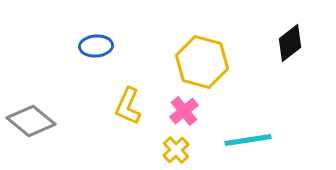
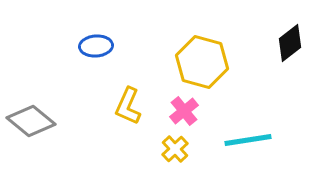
yellow cross: moved 1 px left, 1 px up
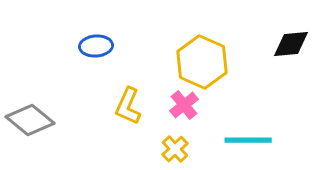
black diamond: moved 1 px right, 1 px down; rotated 33 degrees clockwise
yellow hexagon: rotated 9 degrees clockwise
pink cross: moved 6 px up
gray diamond: moved 1 px left, 1 px up
cyan line: rotated 9 degrees clockwise
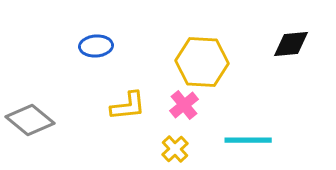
yellow hexagon: rotated 21 degrees counterclockwise
yellow L-shape: rotated 120 degrees counterclockwise
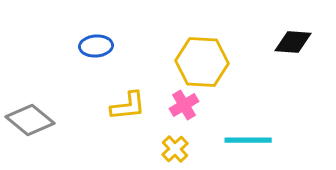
black diamond: moved 2 px right, 2 px up; rotated 9 degrees clockwise
pink cross: rotated 8 degrees clockwise
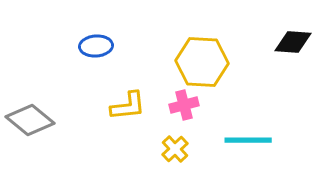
pink cross: rotated 16 degrees clockwise
